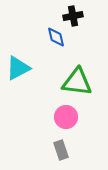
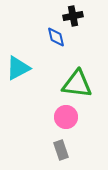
green triangle: moved 2 px down
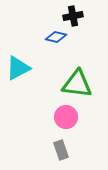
blue diamond: rotated 65 degrees counterclockwise
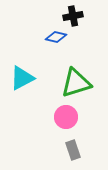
cyan triangle: moved 4 px right, 10 px down
green triangle: moved 1 px left, 1 px up; rotated 24 degrees counterclockwise
gray rectangle: moved 12 px right
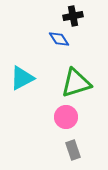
blue diamond: moved 3 px right, 2 px down; rotated 45 degrees clockwise
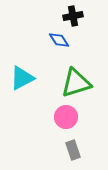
blue diamond: moved 1 px down
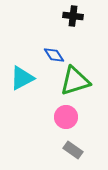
black cross: rotated 18 degrees clockwise
blue diamond: moved 5 px left, 15 px down
green triangle: moved 1 px left, 2 px up
gray rectangle: rotated 36 degrees counterclockwise
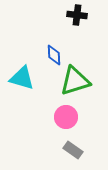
black cross: moved 4 px right, 1 px up
blue diamond: rotated 30 degrees clockwise
cyan triangle: rotated 44 degrees clockwise
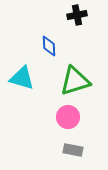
black cross: rotated 18 degrees counterclockwise
blue diamond: moved 5 px left, 9 px up
pink circle: moved 2 px right
gray rectangle: rotated 24 degrees counterclockwise
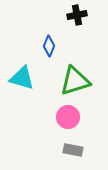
blue diamond: rotated 25 degrees clockwise
